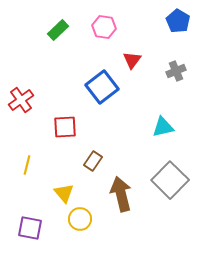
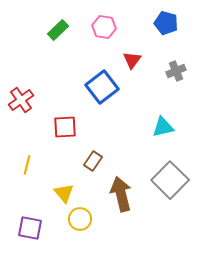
blue pentagon: moved 12 px left, 2 px down; rotated 15 degrees counterclockwise
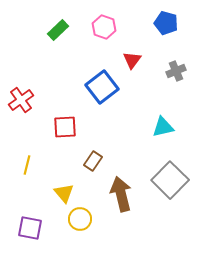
pink hexagon: rotated 10 degrees clockwise
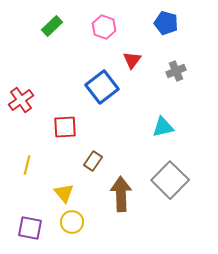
green rectangle: moved 6 px left, 4 px up
brown arrow: rotated 12 degrees clockwise
yellow circle: moved 8 px left, 3 px down
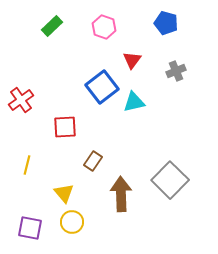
cyan triangle: moved 29 px left, 25 px up
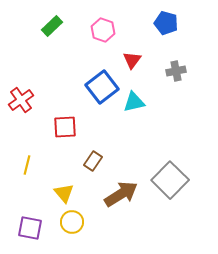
pink hexagon: moved 1 px left, 3 px down
gray cross: rotated 12 degrees clockwise
brown arrow: rotated 60 degrees clockwise
